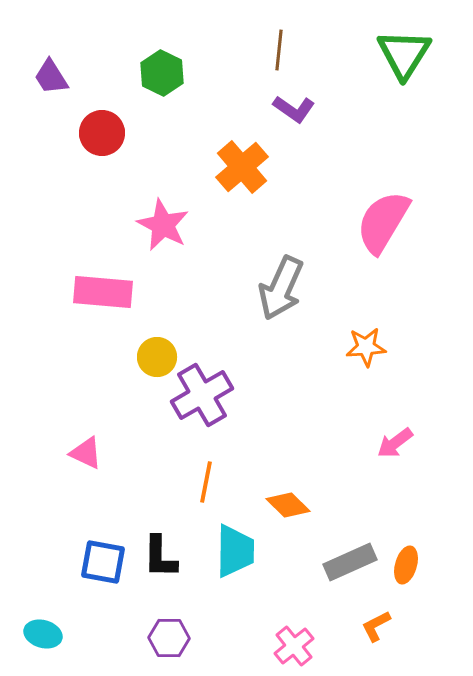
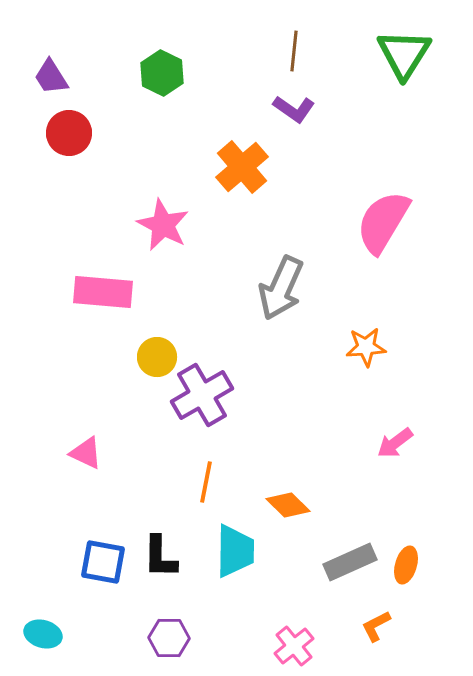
brown line: moved 15 px right, 1 px down
red circle: moved 33 px left
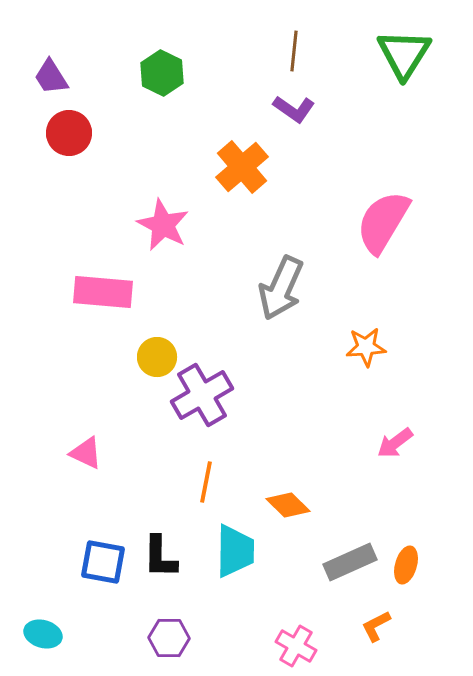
pink cross: moved 2 px right; rotated 21 degrees counterclockwise
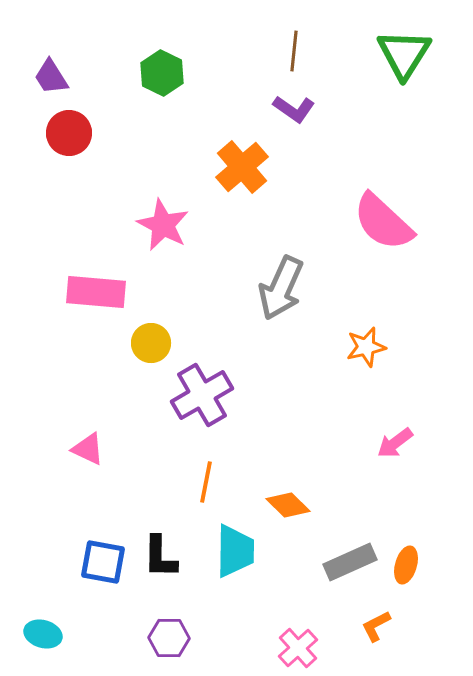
pink semicircle: rotated 78 degrees counterclockwise
pink rectangle: moved 7 px left
orange star: rotated 9 degrees counterclockwise
yellow circle: moved 6 px left, 14 px up
pink triangle: moved 2 px right, 4 px up
pink cross: moved 2 px right, 2 px down; rotated 18 degrees clockwise
